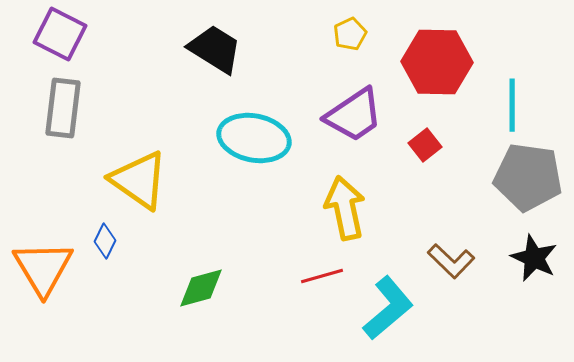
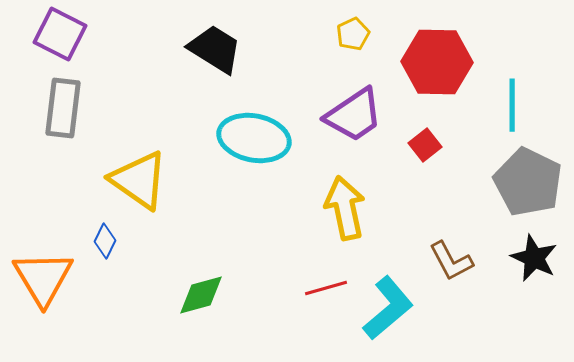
yellow pentagon: moved 3 px right
gray pentagon: moved 5 px down; rotated 18 degrees clockwise
brown L-shape: rotated 18 degrees clockwise
orange triangle: moved 10 px down
red line: moved 4 px right, 12 px down
green diamond: moved 7 px down
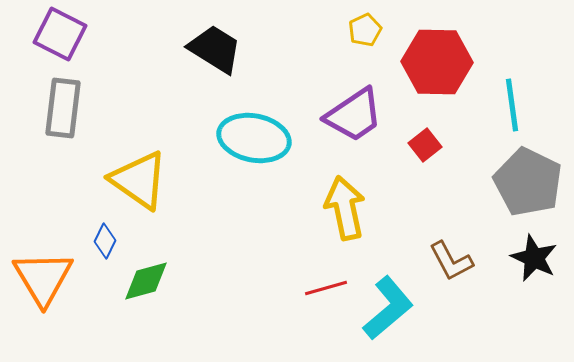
yellow pentagon: moved 12 px right, 4 px up
cyan line: rotated 8 degrees counterclockwise
green diamond: moved 55 px left, 14 px up
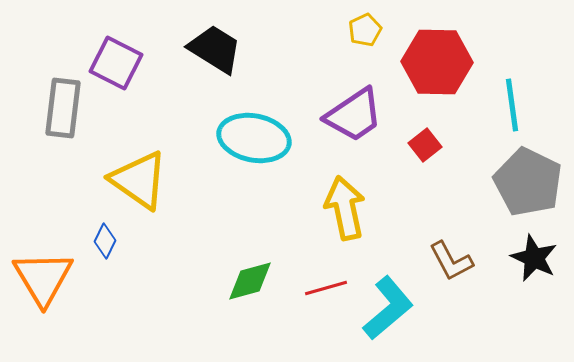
purple square: moved 56 px right, 29 px down
green diamond: moved 104 px right
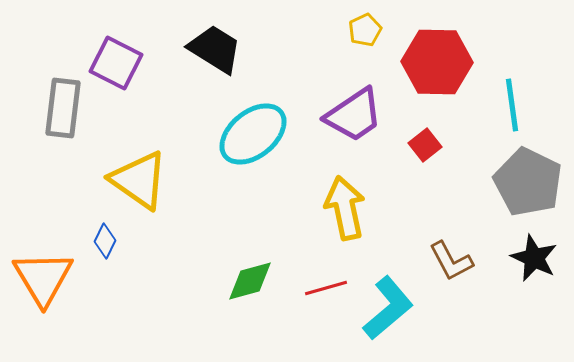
cyan ellipse: moved 1 px left, 4 px up; rotated 50 degrees counterclockwise
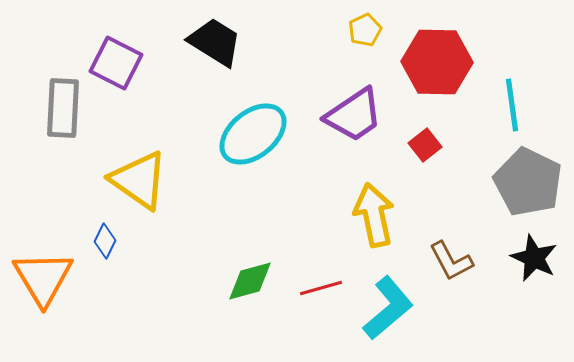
black trapezoid: moved 7 px up
gray rectangle: rotated 4 degrees counterclockwise
yellow arrow: moved 29 px right, 7 px down
red line: moved 5 px left
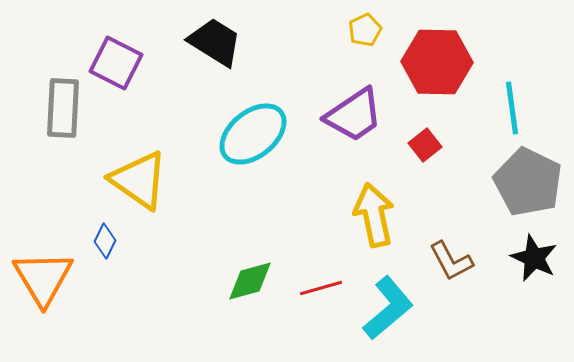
cyan line: moved 3 px down
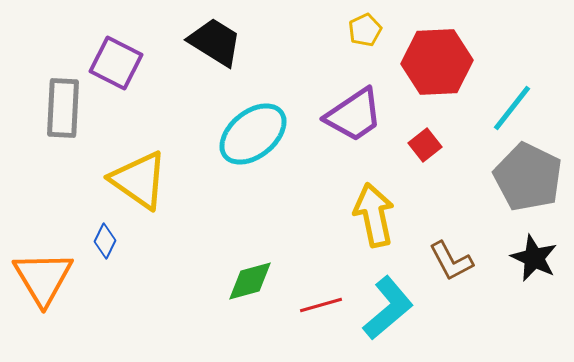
red hexagon: rotated 4 degrees counterclockwise
cyan line: rotated 46 degrees clockwise
gray pentagon: moved 5 px up
red line: moved 17 px down
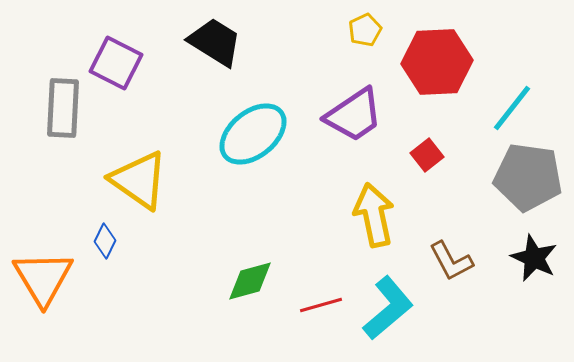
red square: moved 2 px right, 10 px down
gray pentagon: rotated 18 degrees counterclockwise
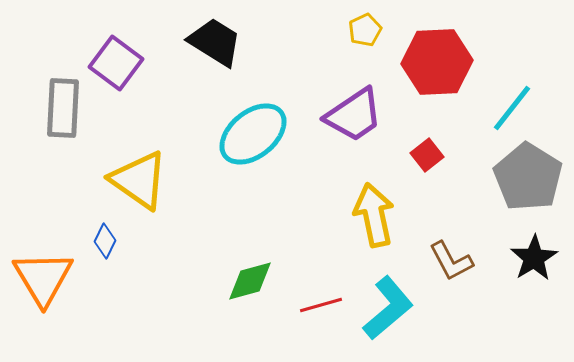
purple square: rotated 10 degrees clockwise
gray pentagon: rotated 24 degrees clockwise
black star: rotated 15 degrees clockwise
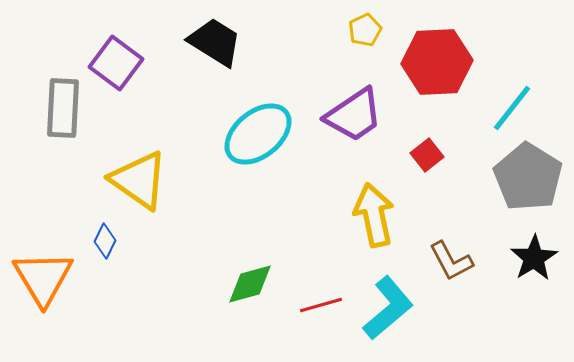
cyan ellipse: moved 5 px right
green diamond: moved 3 px down
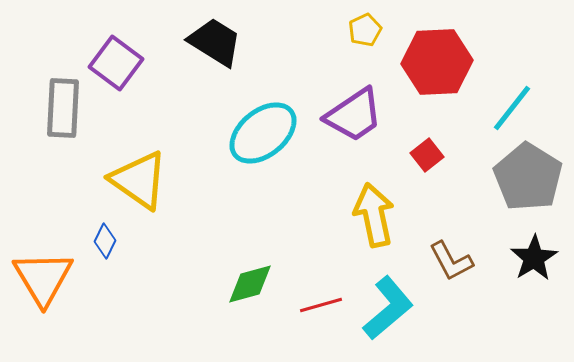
cyan ellipse: moved 5 px right, 1 px up
